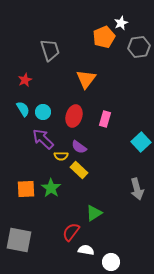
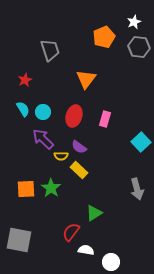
white star: moved 13 px right, 1 px up
gray hexagon: rotated 15 degrees clockwise
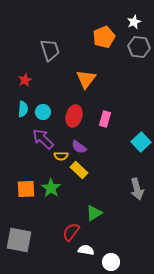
cyan semicircle: rotated 35 degrees clockwise
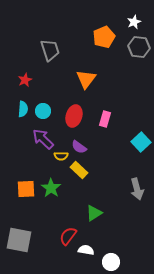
cyan circle: moved 1 px up
red semicircle: moved 3 px left, 4 px down
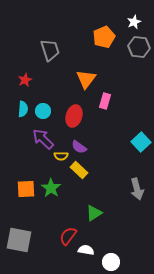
pink rectangle: moved 18 px up
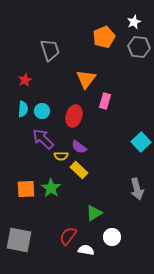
cyan circle: moved 1 px left
white circle: moved 1 px right, 25 px up
